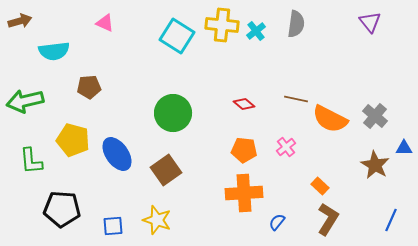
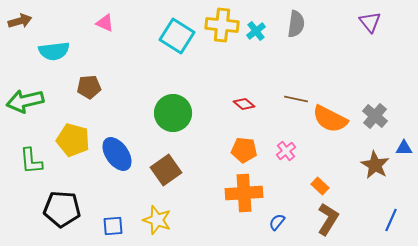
pink cross: moved 4 px down
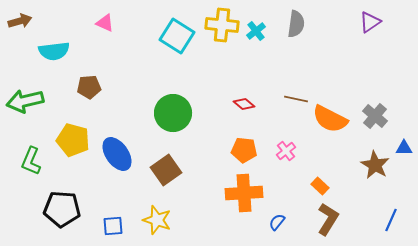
purple triangle: rotated 35 degrees clockwise
green L-shape: rotated 28 degrees clockwise
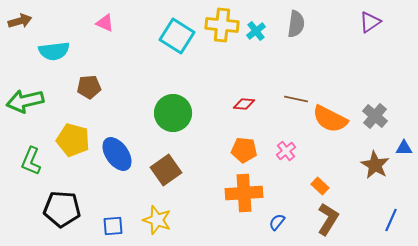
red diamond: rotated 35 degrees counterclockwise
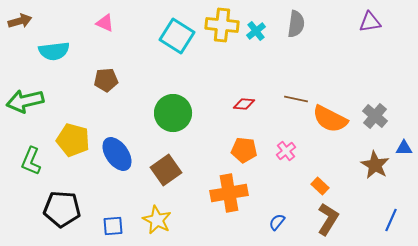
purple triangle: rotated 25 degrees clockwise
brown pentagon: moved 17 px right, 7 px up
orange cross: moved 15 px left; rotated 6 degrees counterclockwise
yellow star: rotated 8 degrees clockwise
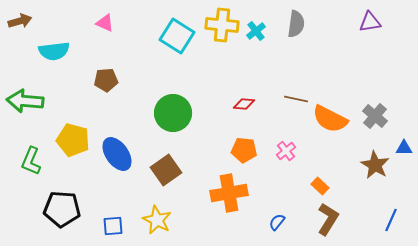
green arrow: rotated 18 degrees clockwise
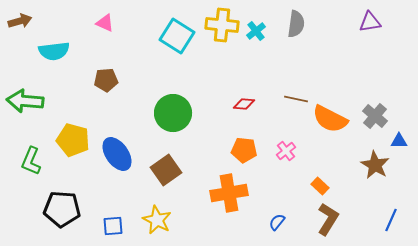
blue triangle: moved 5 px left, 7 px up
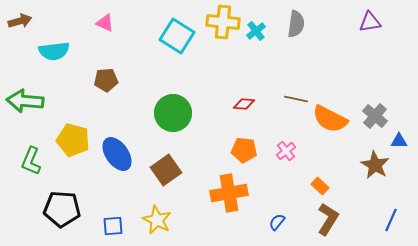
yellow cross: moved 1 px right, 3 px up
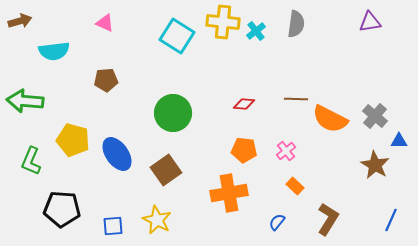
brown line: rotated 10 degrees counterclockwise
orange rectangle: moved 25 px left
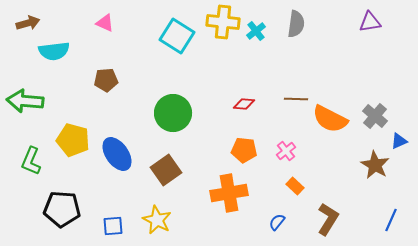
brown arrow: moved 8 px right, 2 px down
blue triangle: rotated 24 degrees counterclockwise
